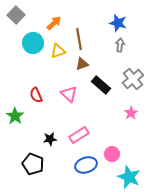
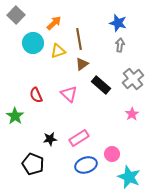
brown triangle: rotated 16 degrees counterclockwise
pink star: moved 1 px right, 1 px down
pink rectangle: moved 3 px down
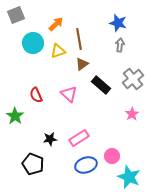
gray square: rotated 24 degrees clockwise
orange arrow: moved 2 px right, 1 px down
pink circle: moved 2 px down
